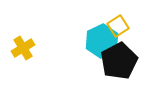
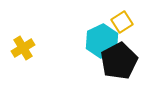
yellow square: moved 4 px right, 4 px up
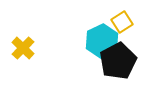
yellow cross: rotated 15 degrees counterclockwise
black pentagon: moved 1 px left
